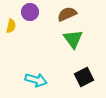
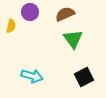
brown semicircle: moved 2 px left
cyan arrow: moved 4 px left, 4 px up
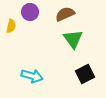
black square: moved 1 px right, 3 px up
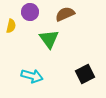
green triangle: moved 24 px left
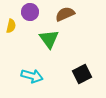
black square: moved 3 px left
